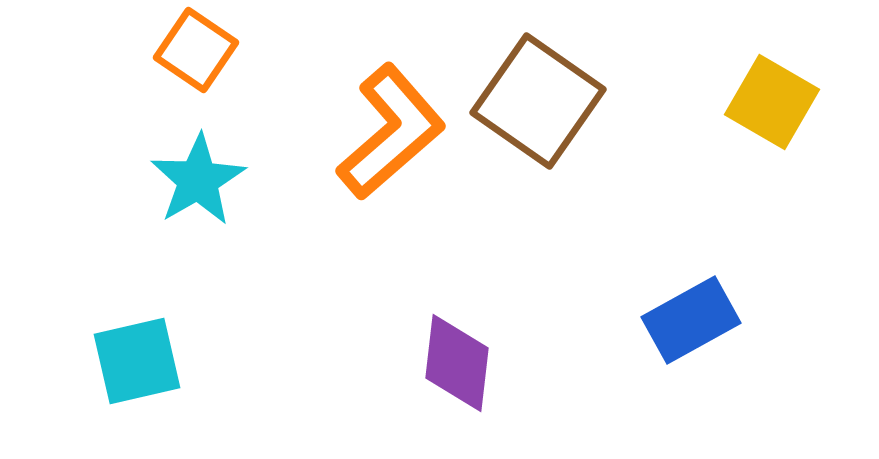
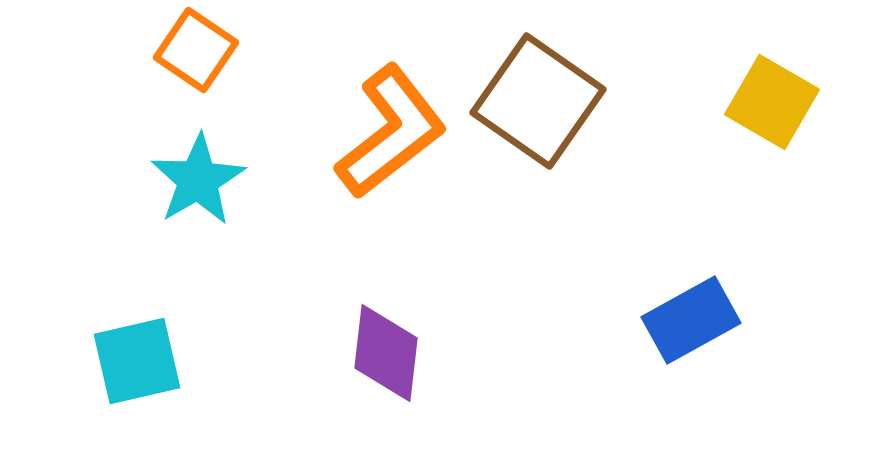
orange L-shape: rotated 3 degrees clockwise
purple diamond: moved 71 px left, 10 px up
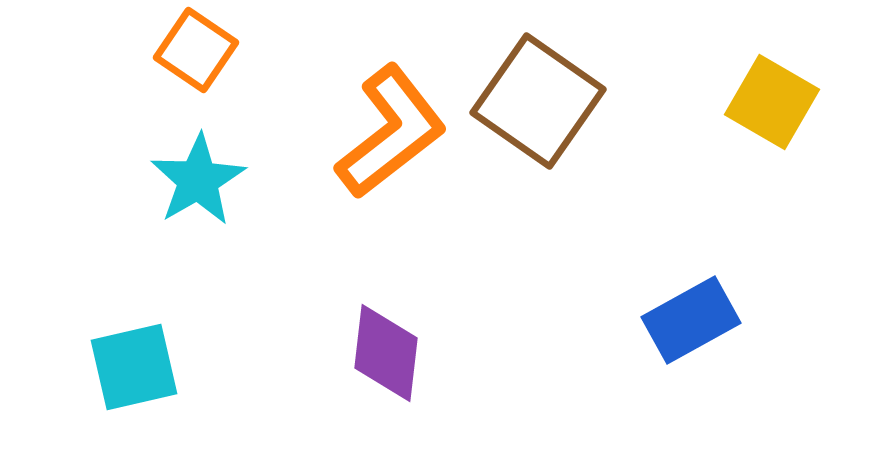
cyan square: moved 3 px left, 6 px down
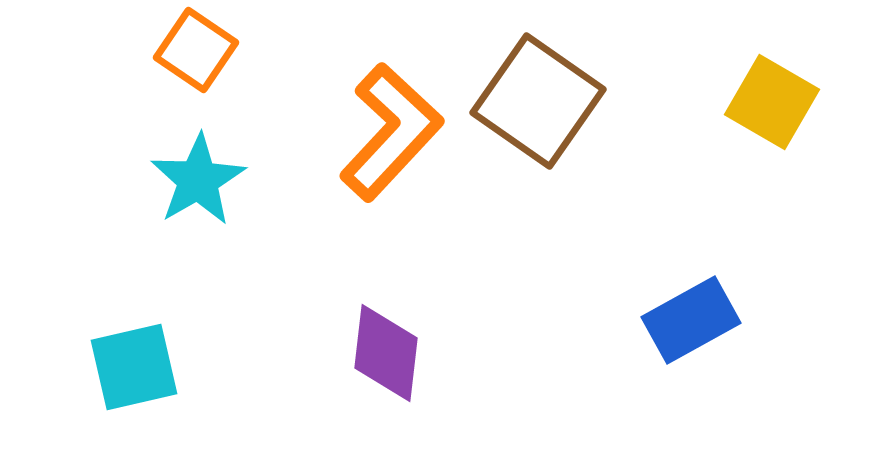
orange L-shape: rotated 9 degrees counterclockwise
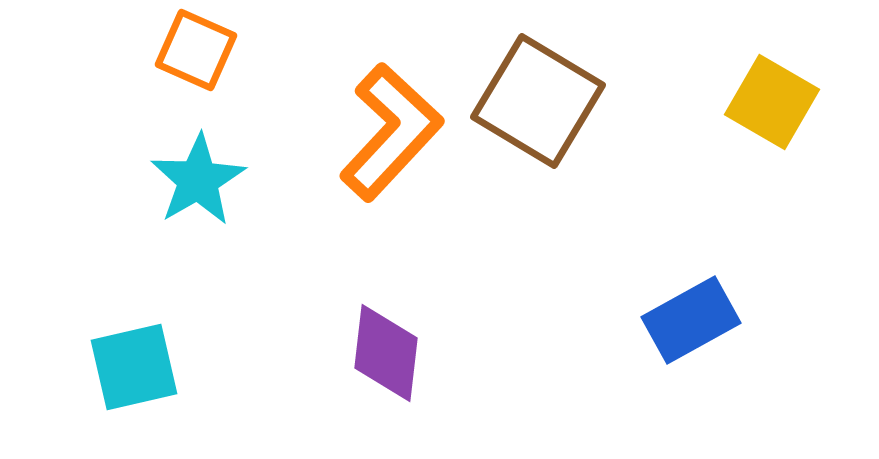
orange square: rotated 10 degrees counterclockwise
brown square: rotated 4 degrees counterclockwise
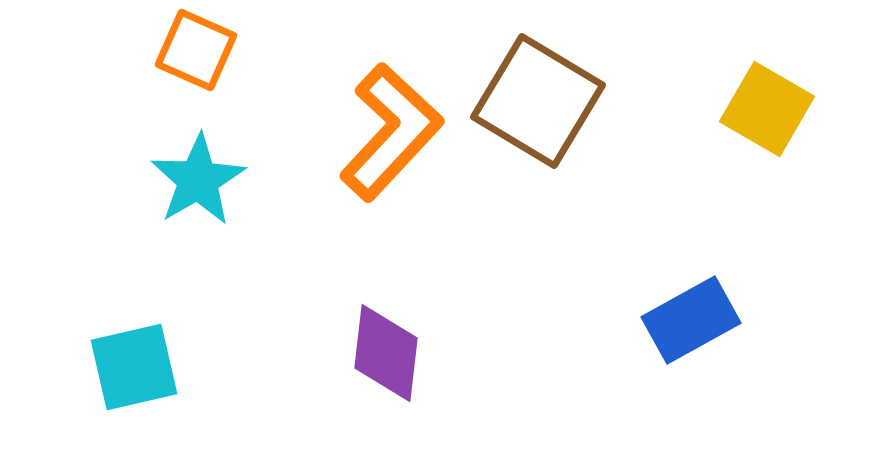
yellow square: moved 5 px left, 7 px down
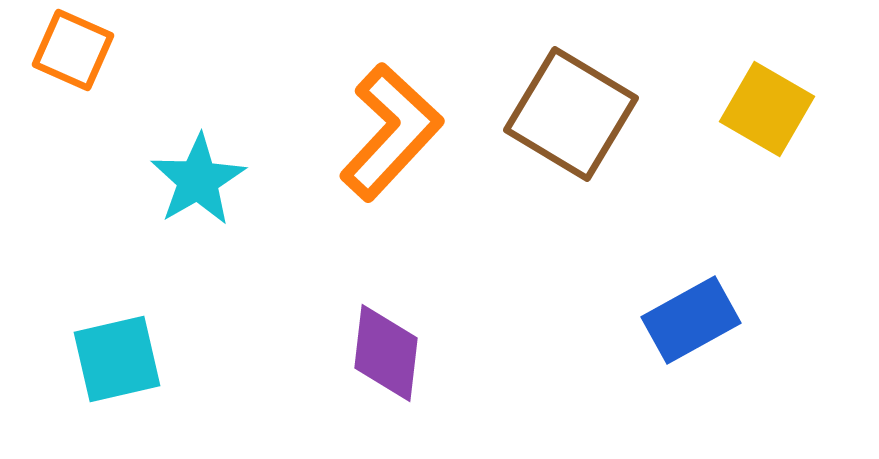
orange square: moved 123 px left
brown square: moved 33 px right, 13 px down
cyan square: moved 17 px left, 8 px up
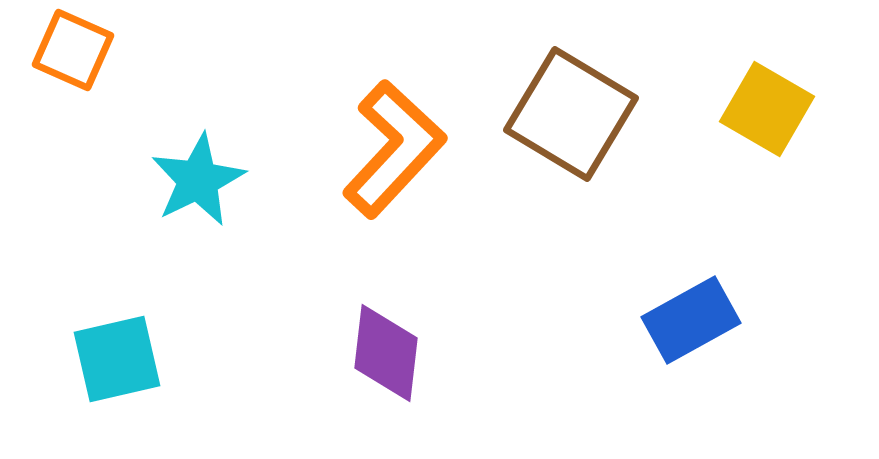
orange L-shape: moved 3 px right, 17 px down
cyan star: rotated 4 degrees clockwise
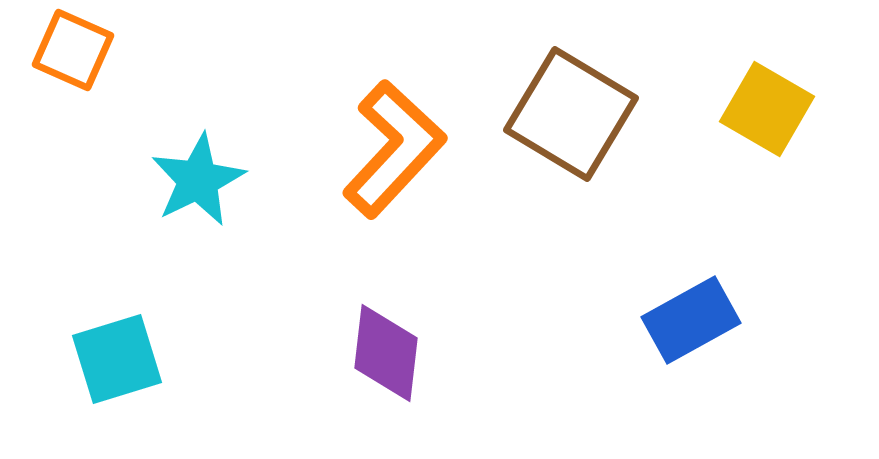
cyan square: rotated 4 degrees counterclockwise
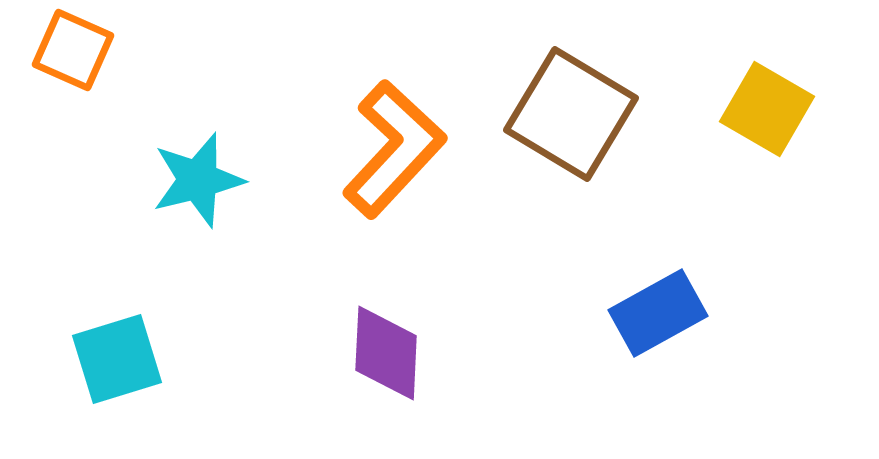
cyan star: rotated 12 degrees clockwise
blue rectangle: moved 33 px left, 7 px up
purple diamond: rotated 4 degrees counterclockwise
